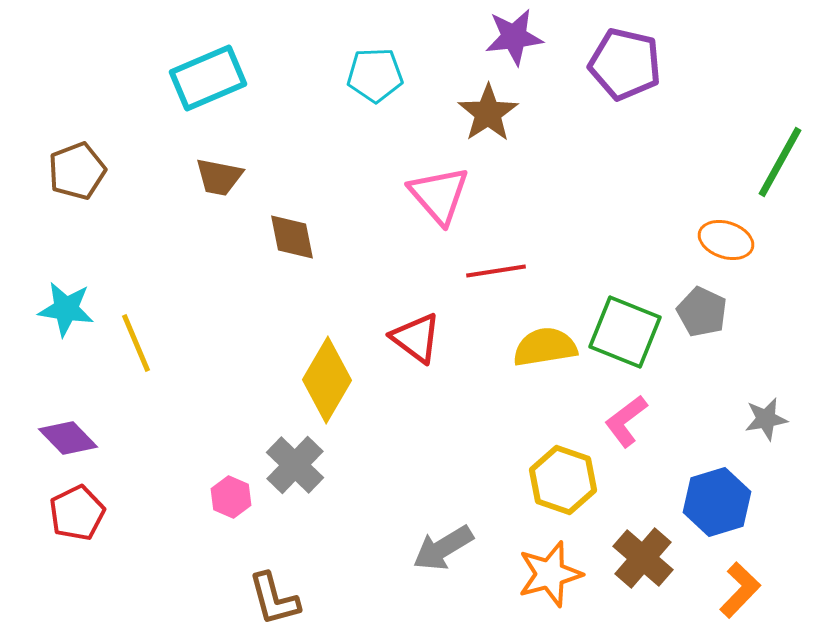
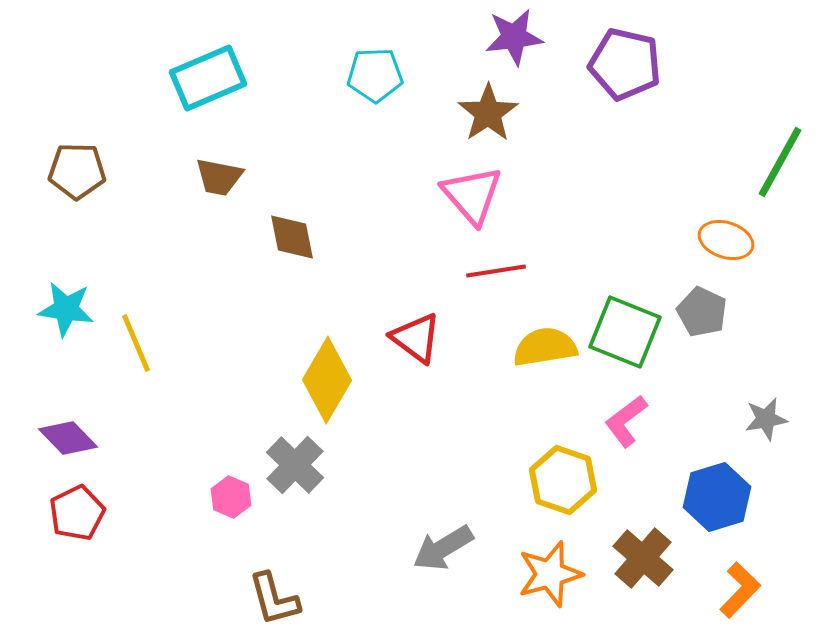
brown pentagon: rotated 22 degrees clockwise
pink triangle: moved 33 px right
blue hexagon: moved 5 px up
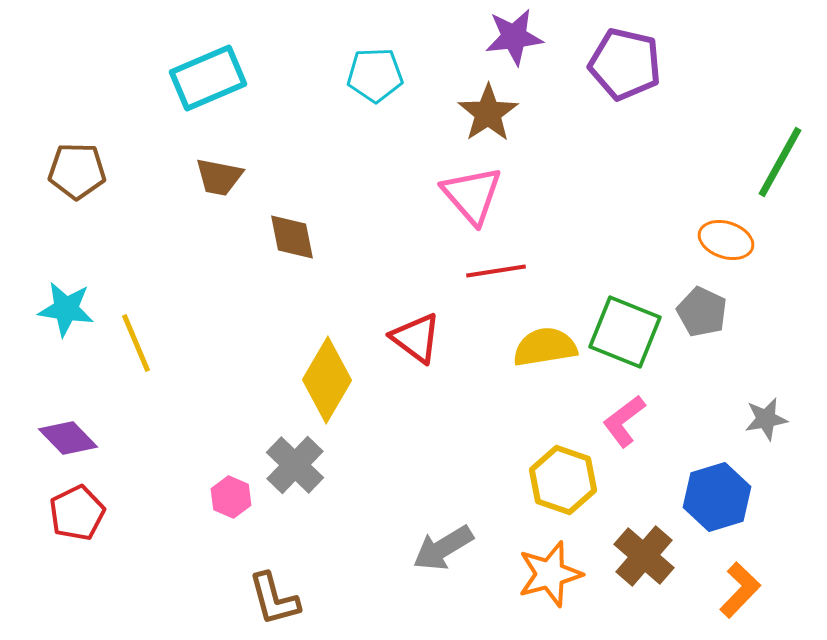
pink L-shape: moved 2 px left
brown cross: moved 1 px right, 2 px up
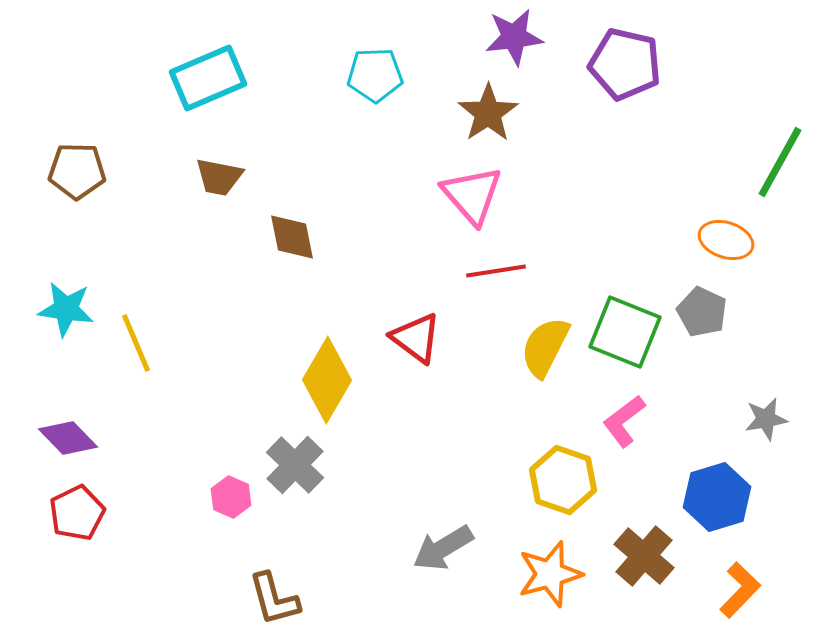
yellow semicircle: rotated 54 degrees counterclockwise
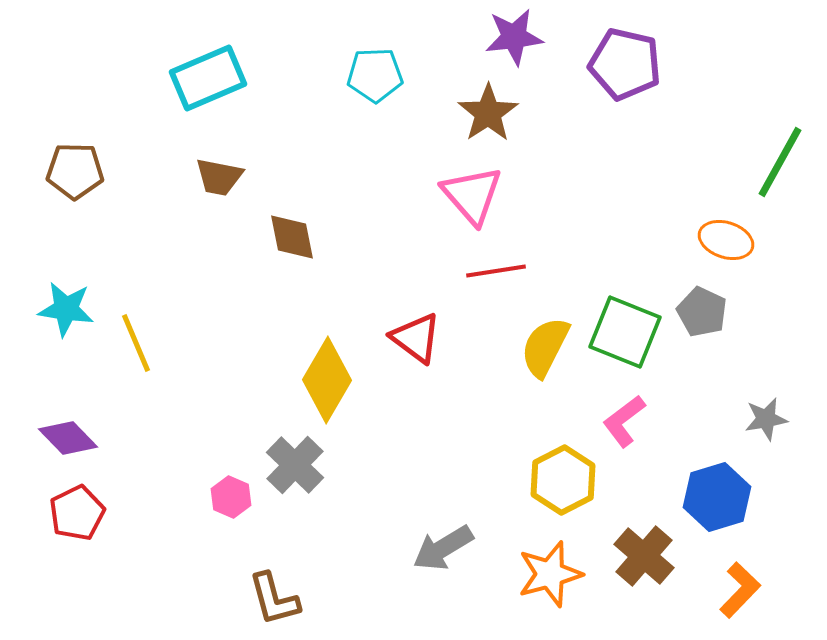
brown pentagon: moved 2 px left
yellow hexagon: rotated 14 degrees clockwise
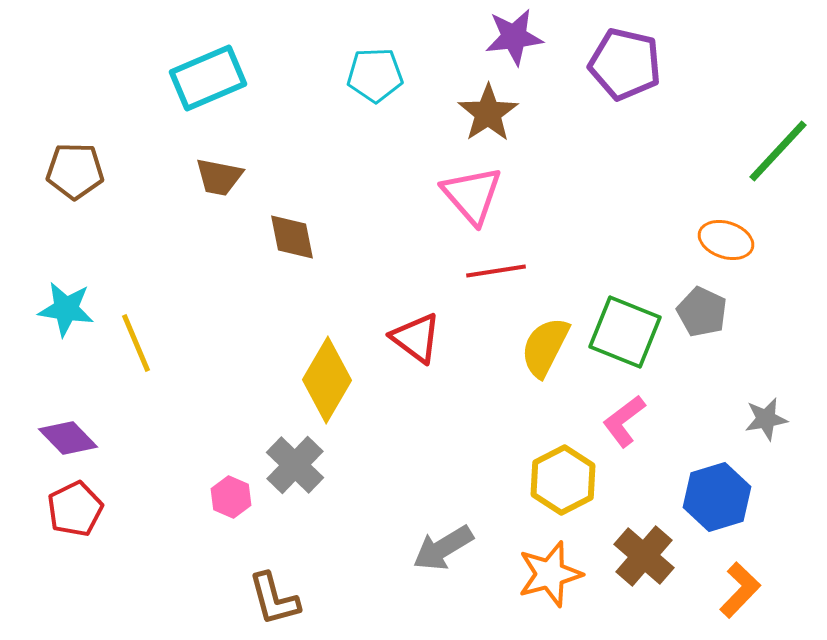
green line: moved 2 px left, 11 px up; rotated 14 degrees clockwise
red pentagon: moved 2 px left, 4 px up
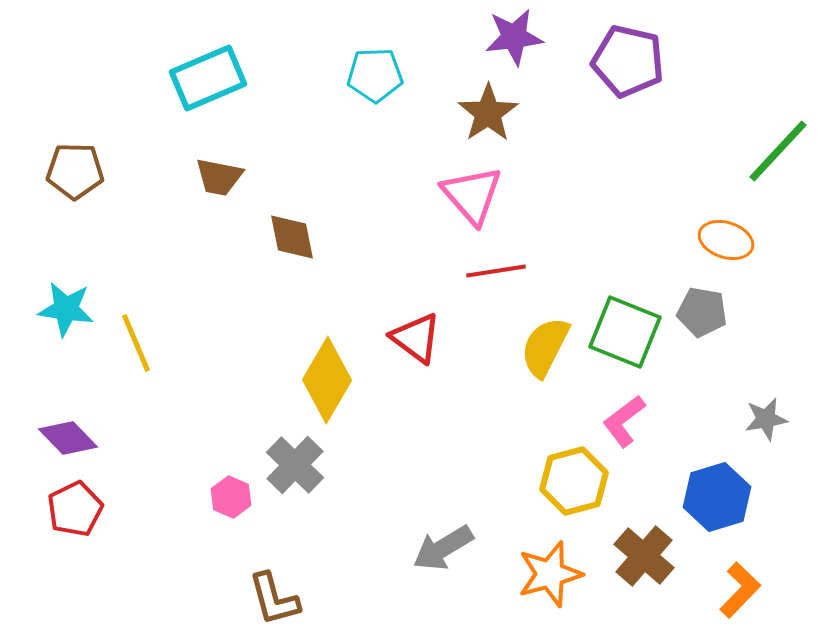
purple pentagon: moved 3 px right, 3 px up
gray pentagon: rotated 15 degrees counterclockwise
yellow hexagon: moved 11 px right, 1 px down; rotated 12 degrees clockwise
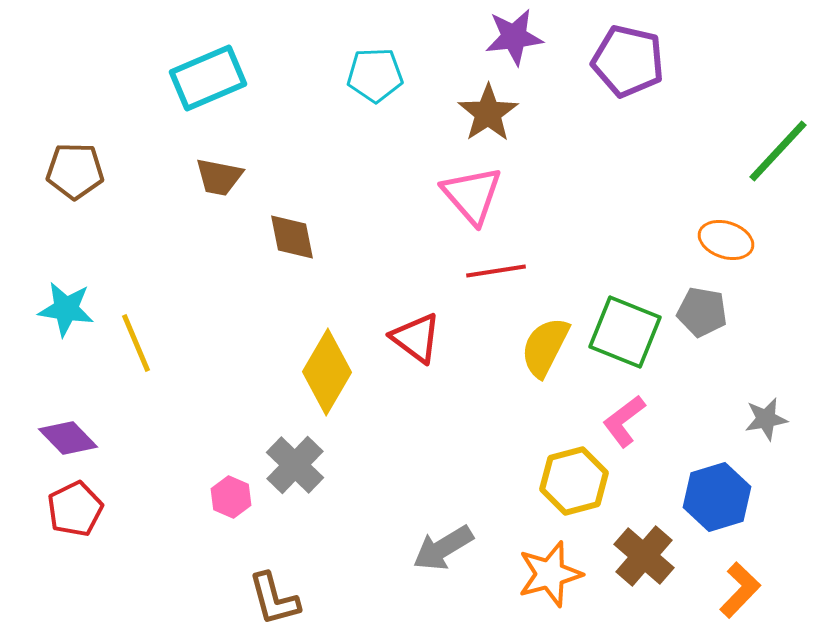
yellow diamond: moved 8 px up
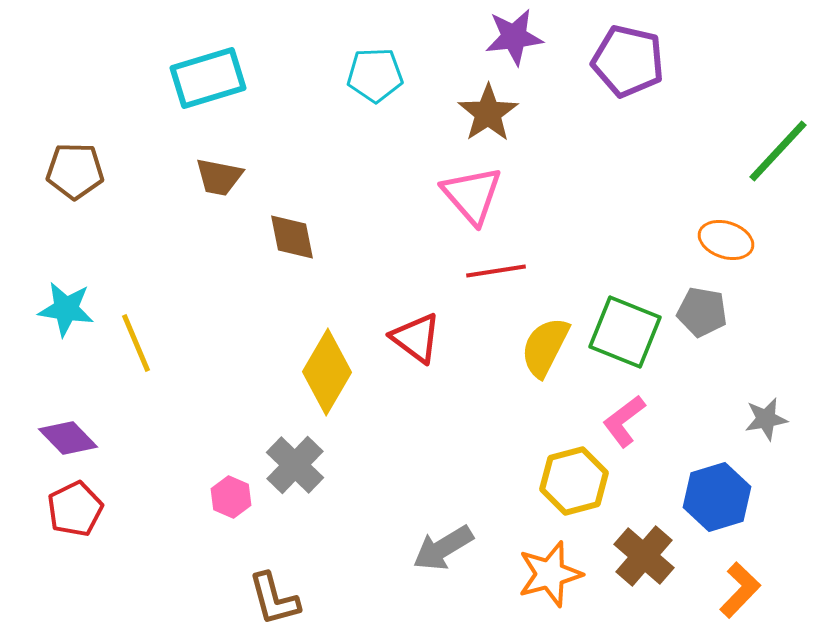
cyan rectangle: rotated 6 degrees clockwise
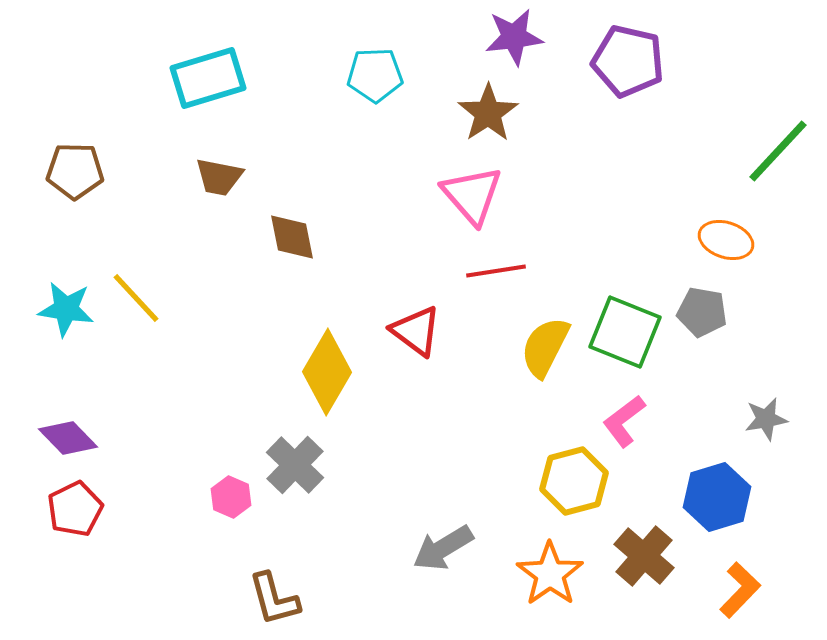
red triangle: moved 7 px up
yellow line: moved 45 px up; rotated 20 degrees counterclockwise
orange star: rotated 20 degrees counterclockwise
